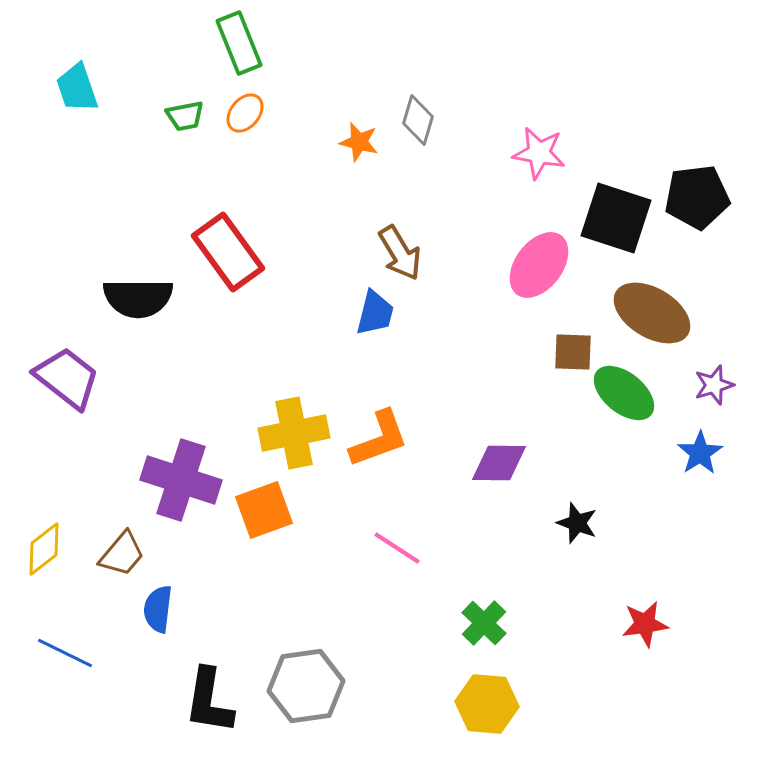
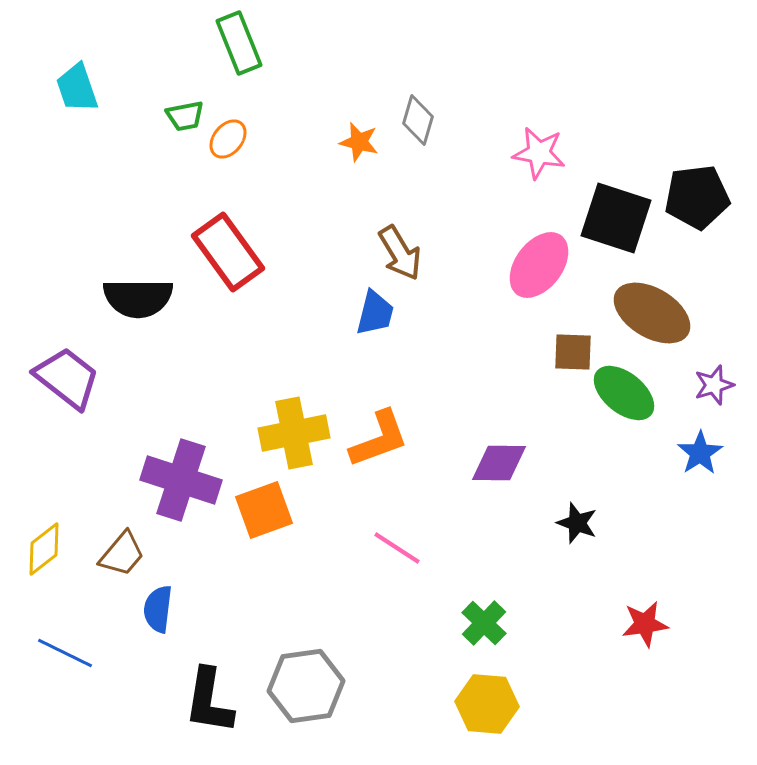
orange ellipse: moved 17 px left, 26 px down
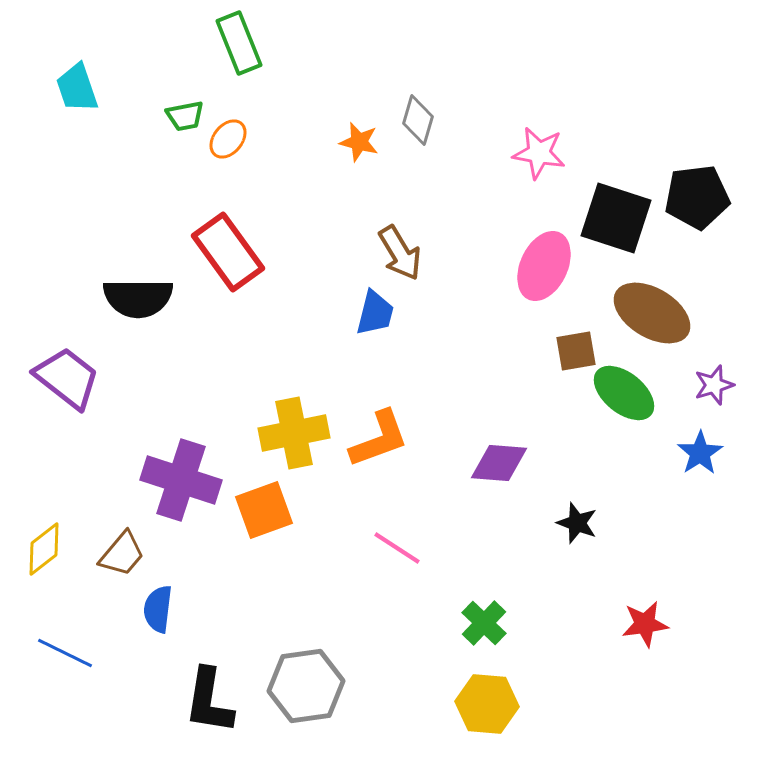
pink ellipse: moved 5 px right, 1 px down; rotated 12 degrees counterclockwise
brown square: moved 3 px right, 1 px up; rotated 12 degrees counterclockwise
purple diamond: rotated 4 degrees clockwise
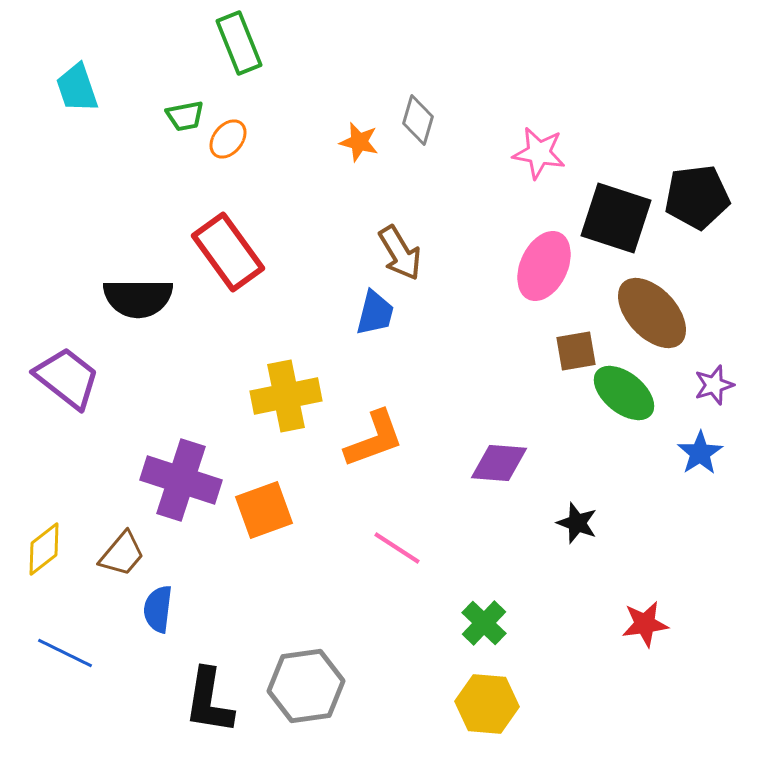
brown ellipse: rotated 16 degrees clockwise
yellow cross: moved 8 px left, 37 px up
orange L-shape: moved 5 px left
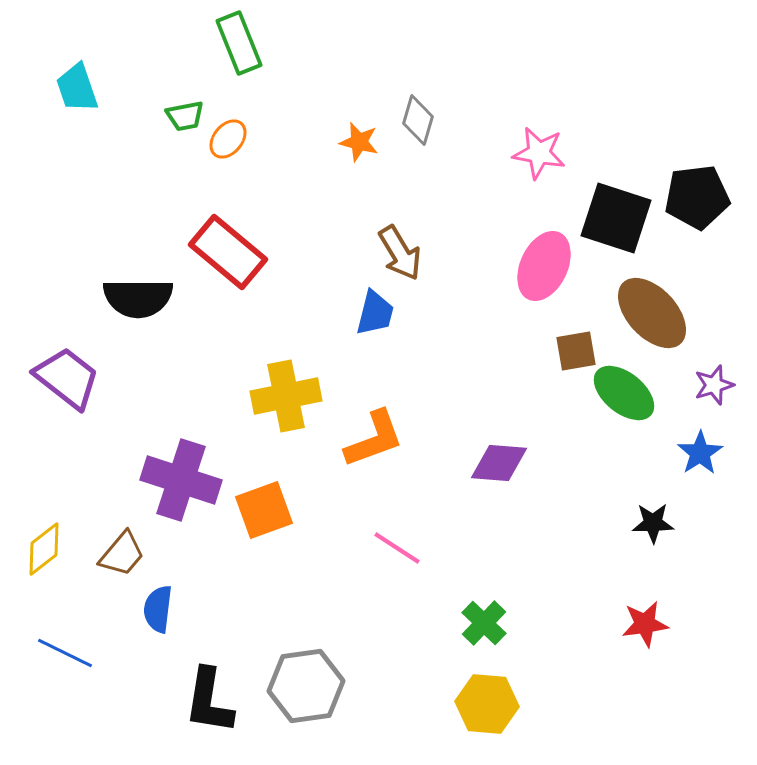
red rectangle: rotated 14 degrees counterclockwise
black star: moved 76 px right; rotated 21 degrees counterclockwise
